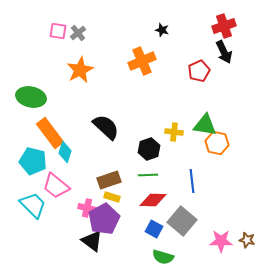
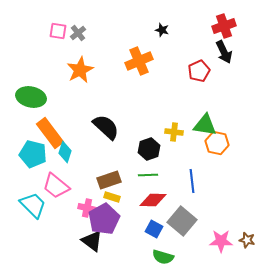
orange cross: moved 3 px left
cyan pentagon: moved 7 px up
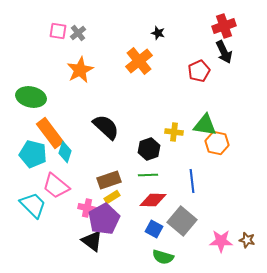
black star: moved 4 px left, 3 px down
orange cross: rotated 16 degrees counterclockwise
yellow rectangle: rotated 49 degrees counterclockwise
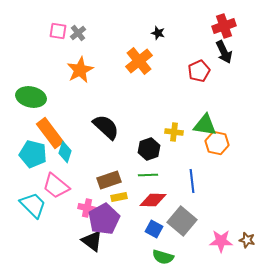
yellow rectangle: moved 7 px right; rotated 21 degrees clockwise
